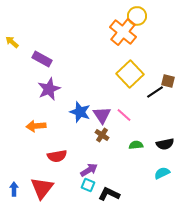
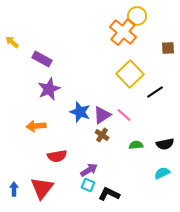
brown square: moved 33 px up; rotated 16 degrees counterclockwise
purple triangle: rotated 30 degrees clockwise
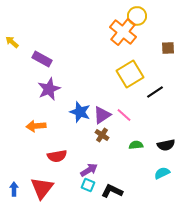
yellow square: rotated 12 degrees clockwise
black semicircle: moved 1 px right, 1 px down
black L-shape: moved 3 px right, 3 px up
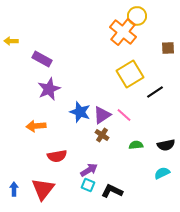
yellow arrow: moved 1 px left, 1 px up; rotated 40 degrees counterclockwise
red triangle: moved 1 px right, 1 px down
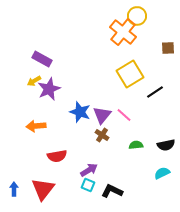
yellow arrow: moved 23 px right, 40 px down; rotated 32 degrees counterclockwise
purple triangle: rotated 18 degrees counterclockwise
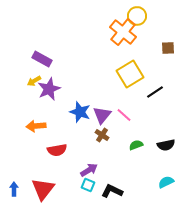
green semicircle: rotated 16 degrees counterclockwise
red semicircle: moved 6 px up
cyan semicircle: moved 4 px right, 9 px down
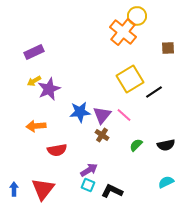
purple rectangle: moved 8 px left, 7 px up; rotated 54 degrees counterclockwise
yellow square: moved 5 px down
black line: moved 1 px left
blue star: rotated 25 degrees counterclockwise
green semicircle: rotated 24 degrees counterclockwise
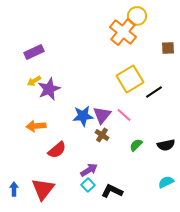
blue star: moved 3 px right, 4 px down
red semicircle: rotated 30 degrees counterclockwise
cyan square: rotated 24 degrees clockwise
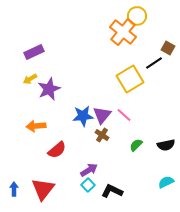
brown square: rotated 32 degrees clockwise
yellow arrow: moved 4 px left, 2 px up
black line: moved 29 px up
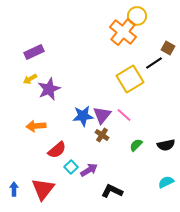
cyan square: moved 17 px left, 18 px up
